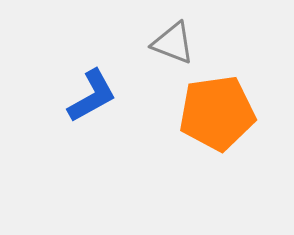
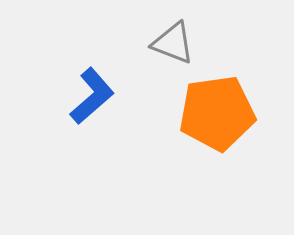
blue L-shape: rotated 12 degrees counterclockwise
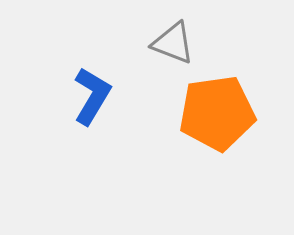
blue L-shape: rotated 18 degrees counterclockwise
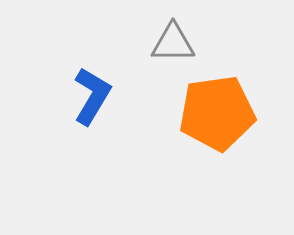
gray triangle: rotated 21 degrees counterclockwise
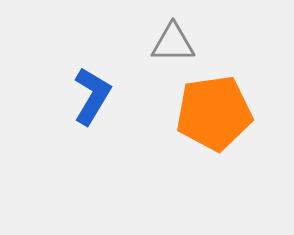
orange pentagon: moved 3 px left
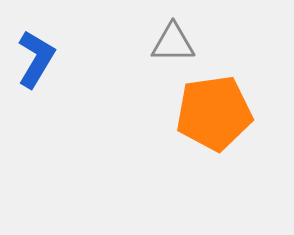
blue L-shape: moved 56 px left, 37 px up
